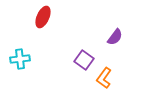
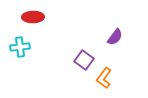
red ellipse: moved 10 px left; rotated 65 degrees clockwise
cyan cross: moved 12 px up
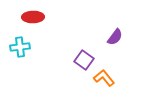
orange L-shape: rotated 105 degrees clockwise
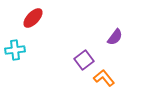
red ellipse: moved 1 px down; rotated 45 degrees counterclockwise
cyan cross: moved 5 px left, 3 px down
purple square: rotated 18 degrees clockwise
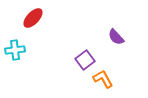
purple semicircle: moved 1 px right; rotated 102 degrees clockwise
purple square: moved 1 px right
orange L-shape: moved 1 px left, 1 px down; rotated 10 degrees clockwise
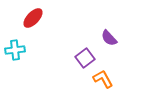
purple semicircle: moved 7 px left, 1 px down
purple square: moved 2 px up
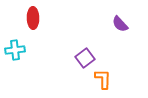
red ellipse: rotated 45 degrees counterclockwise
purple semicircle: moved 11 px right, 14 px up
orange L-shape: rotated 30 degrees clockwise
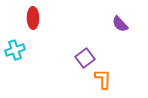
cyan cross: rotated 12 degrees counterclockwise
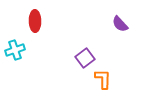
red ellipse: moved 2 px right, 3 px down
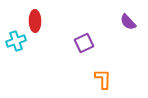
purple semicircle: moved 8 px right, 2 px up
cyan cross: moved 1 px right, 9 px up
purple square: moved 1 px left, 15 px up; rotated 12 degrees clockwise
